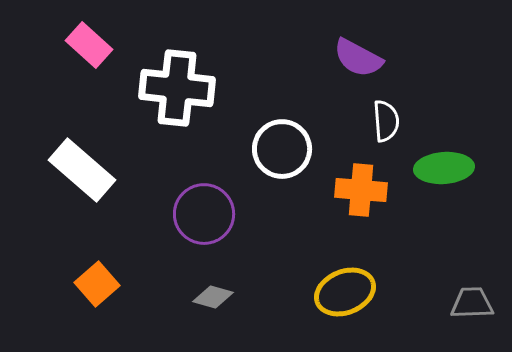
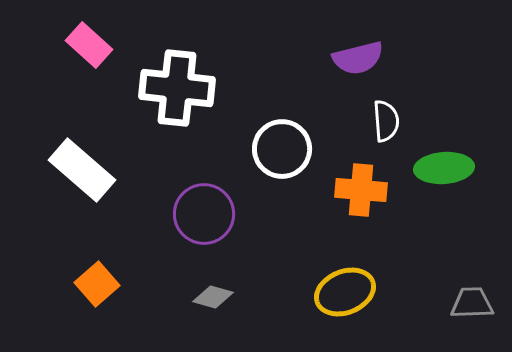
purple semicircle: rotated 42 degrees counterclockwise
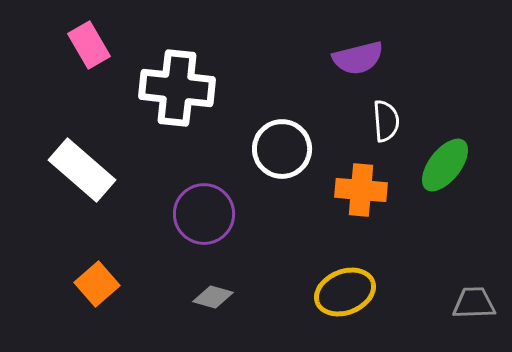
pink rectangle: rotated 18 degrees clockwise
green ellipse: moved 1 px right, 3 px up; rotated 48 degrees counterclockwise
gray trapezoid: moved 2 px right
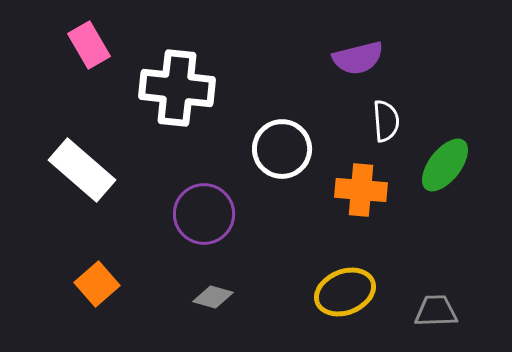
gray trapezoid: moved 38 px left, 8 px down
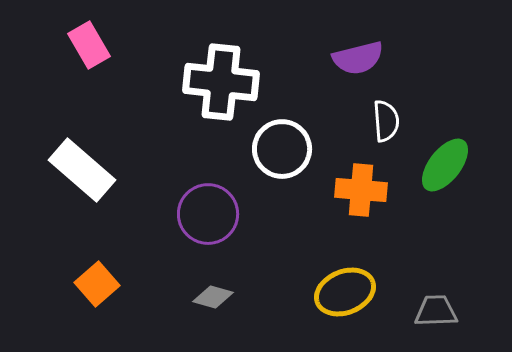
white cross: moved 44 px right, 6 px up
purple circle: moved 4 px right
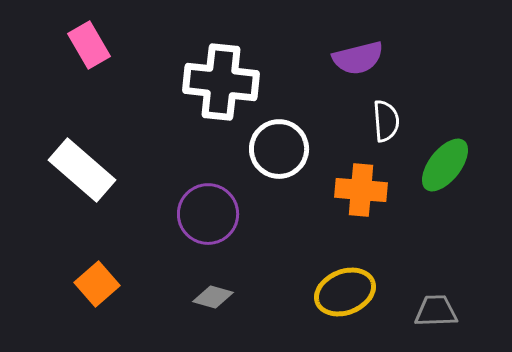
white circle: moved 3 px left
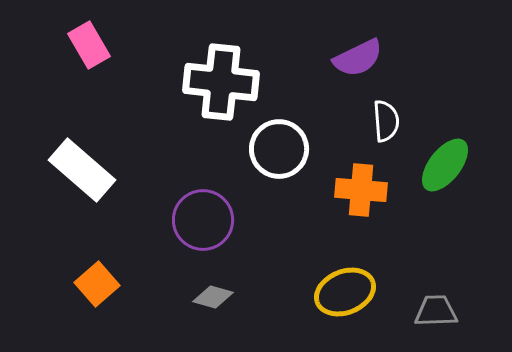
purple semicircle: rotated 12 degrees counterclockwise
purple circle: moved 5 px left, 6 px down
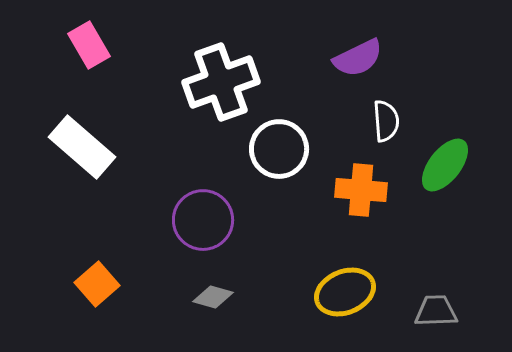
white cross: rotated 26 degrees counterclockwise
white rectangle: moved 23 px up
